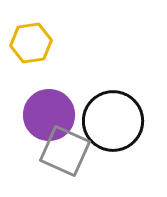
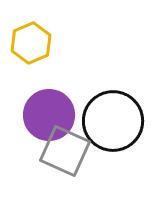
yellow hexagon: rotated 15 degrees counterclockwise
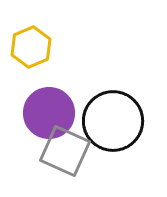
yellow hexagon: moved 4 px down
purple circle: moved 2 px up
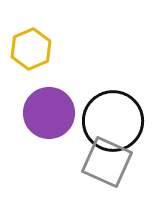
yellow hexagon: moved 2 px down
gray square: moved 42 px right, 11 px down
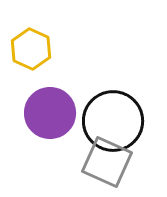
yellow hexagon: rotated 12 degrees counterclockwise
purple circle: moved 1 px right
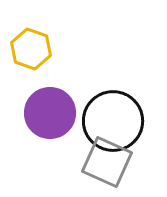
yellow hexagon: rotated 6 degrees counterclockwise
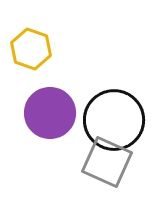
black circle: moved 1 px right, 1 px up
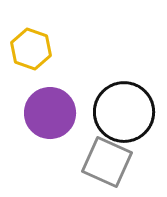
black circle: moved 10 px right, 8 px up
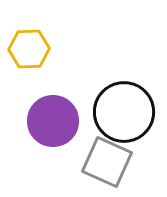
yellow hexagon: moved 2 px left; rotated 21 degrees counterclockwise
purple circle: moved 3 px right, 8 px down
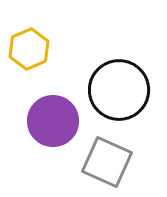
yellow hexagon: rotated 21 degrees counterclockwise
black circle: moved 5 px left, 22 px up
